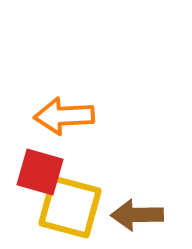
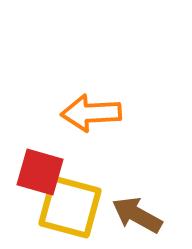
orange arrow: moved 27 px right, 3 px up
brown arrow: rotated 30 degrees clockwise
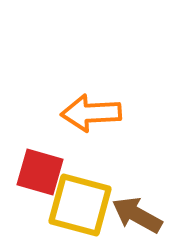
yellow square: moved 10 px right, 2 px up
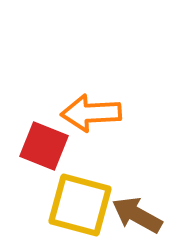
red square: moved 4 px right, 26 px up; rotated 6 degrees clockwise
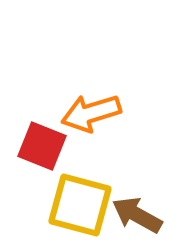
orange arrow: rotated 14 degrees counterclockwise
red square: moved 2 px left
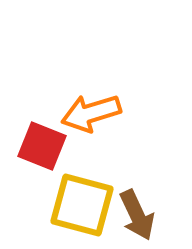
yellow square: moved 2 px right
brown arrow: rotated 144 degrees counterclockwise
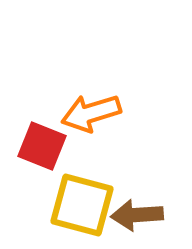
brown arrow: rotated 111 degrees clockwise
